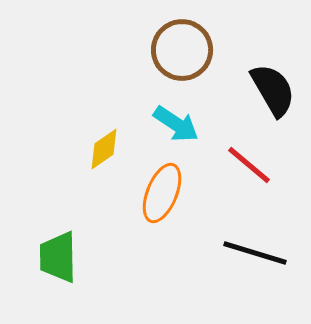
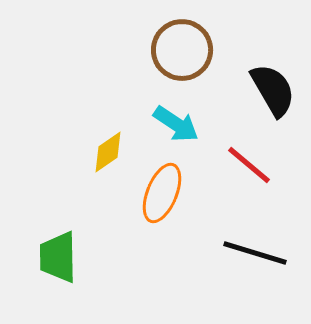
yellow diamond: moved 4 px right, 3 px down
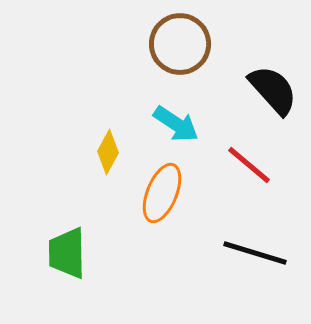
brown circle: moved 2 px left, 6 px up
black semicircle: rotated 12 degrees counterclockwise
yellow diamond: rotated 27 degrees counterclockwise
green trapezoid: moved 9 px right, 4 px up
